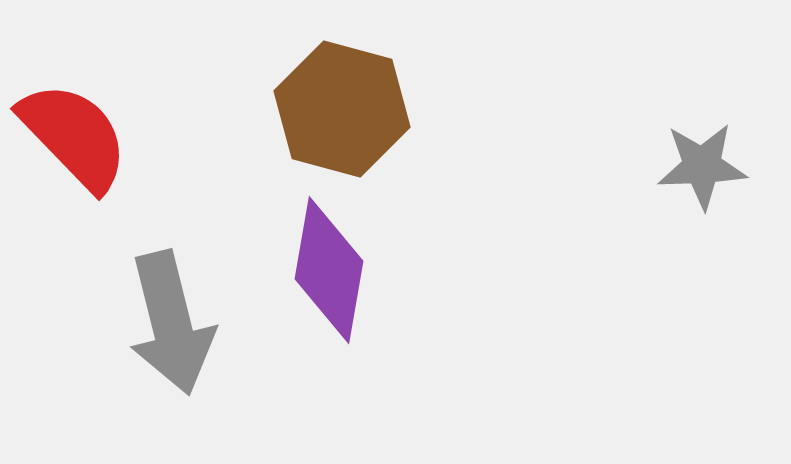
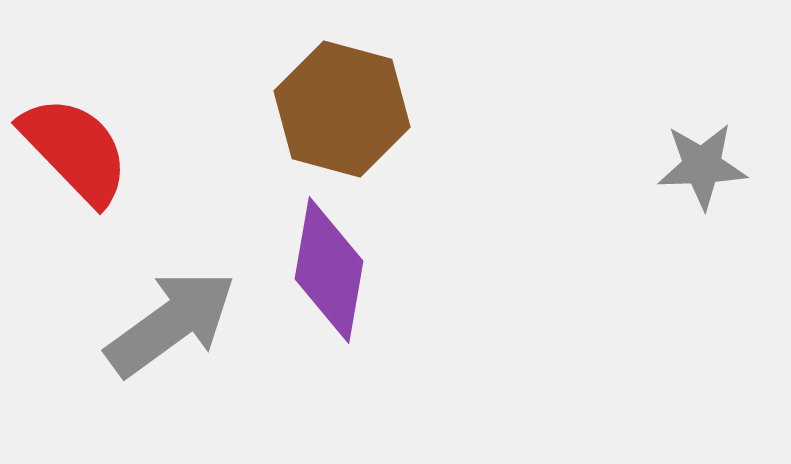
red semicircle: moved 1 px right, 14 px down
gray arrow: rotated 112 degrees counterclockwise
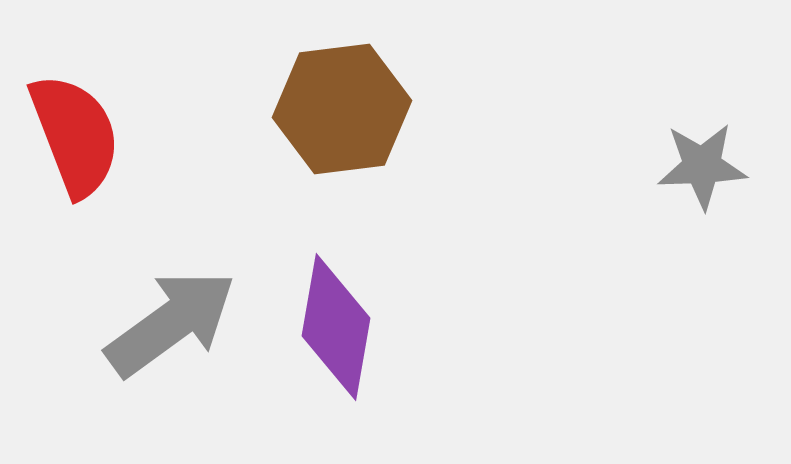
brown hexagon: rotated 22 degrees counterclockwise
red semicircle: moved 15 px up; rotated 23 degrees clockwise
purple diamond: moved 7 px right, 57 px down
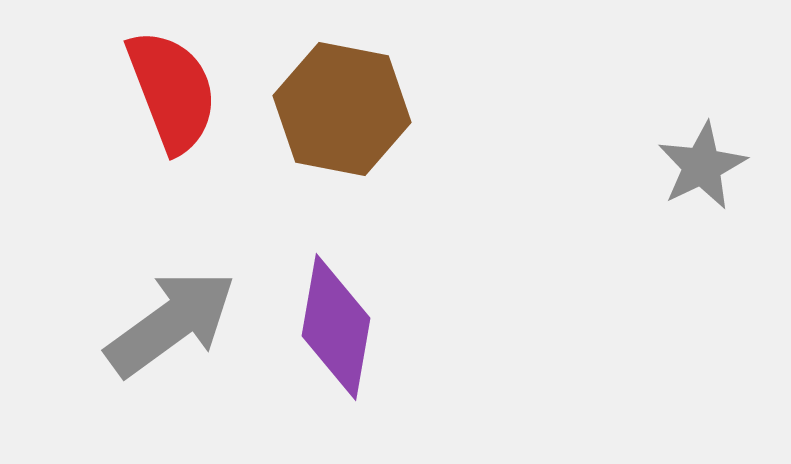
brown hexagon: rotated 18 degrees clockwise
red semicircle: moved 97 px right, 44 px up
gray star: rotated 24 degrees counterclockwise
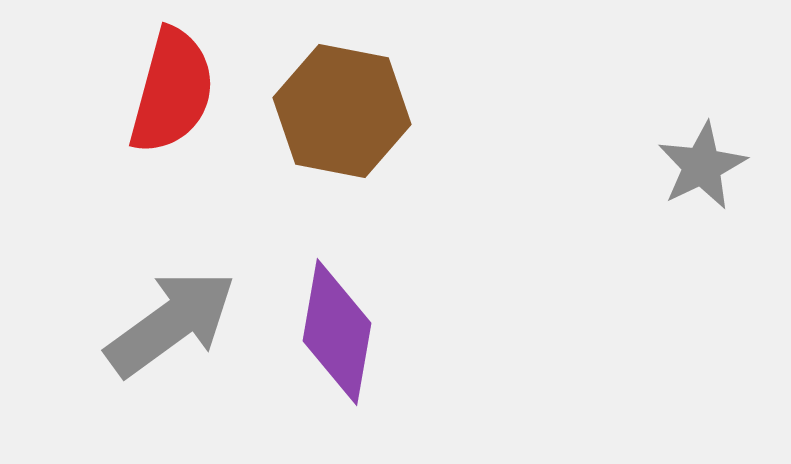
red semicircle: rotated 36 degrees clockwise
brown hexagon: moved 2 px down
purple diamond: moved 1 px right, 5 px down
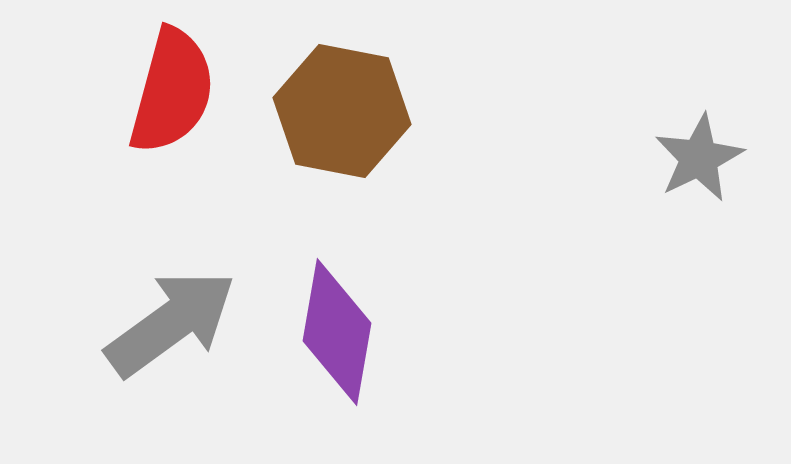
gray star: moved 3 px left, 8 px up
